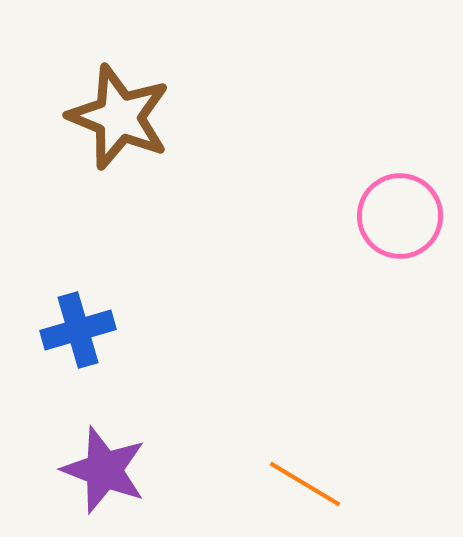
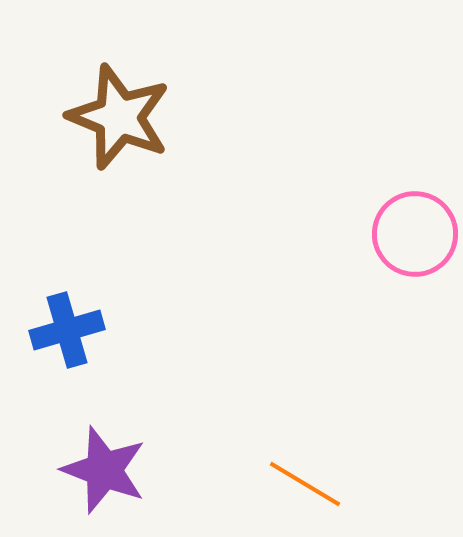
pink circle: moved 15 px right, 18 px down
blue cross: moved 11 px left
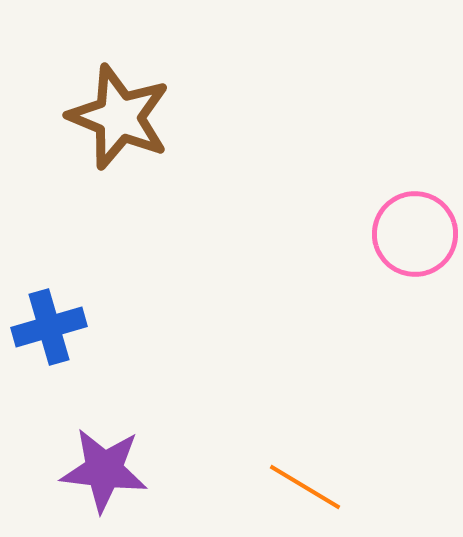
blue cross: moved 18 px left, 3 px up
purple star: rotated 14 degrees counterclockwise
orange line: moved 3 px down
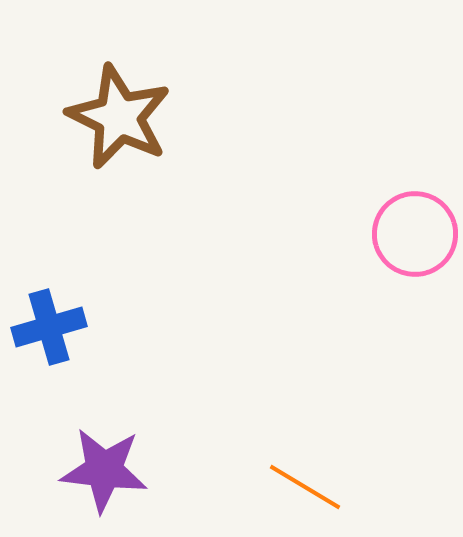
brown star: rotated 4 degrees clockwise
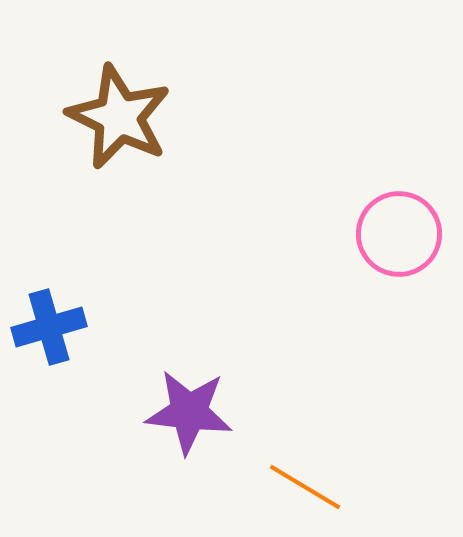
pink circle: moved 16 px left
purple star: moved 85 px right, 58 px up
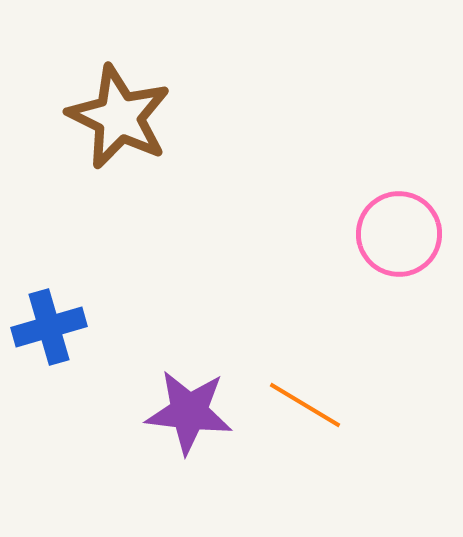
orange line: moved 82 px up
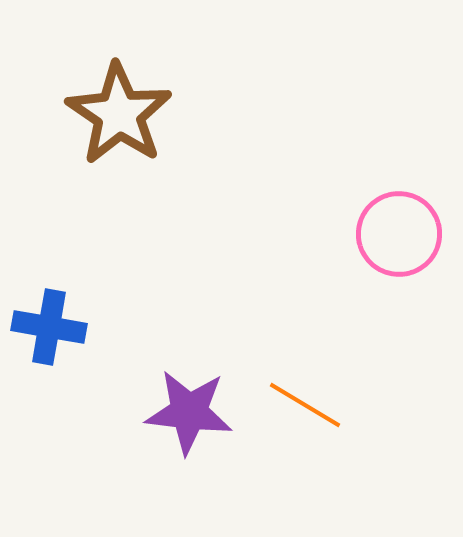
brown star: moved 3 px up; rotated 8 degrees clockwise
blue cross: rotated 26 degrees clockwise
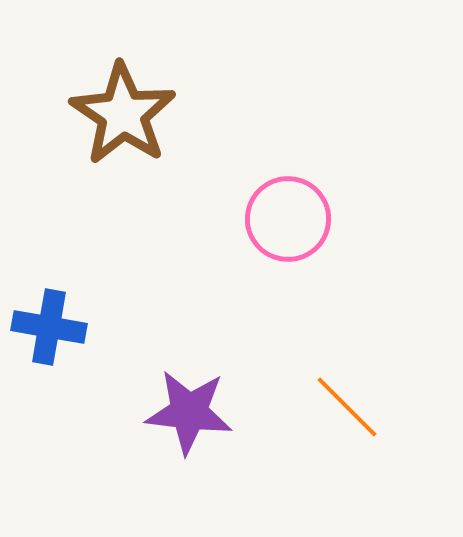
brown star: moved 4 px right
pink circle: moved 111 px left, 15 px up
orange line: moved 42 px right, 2 px down; rotated 14 degrees clockwise
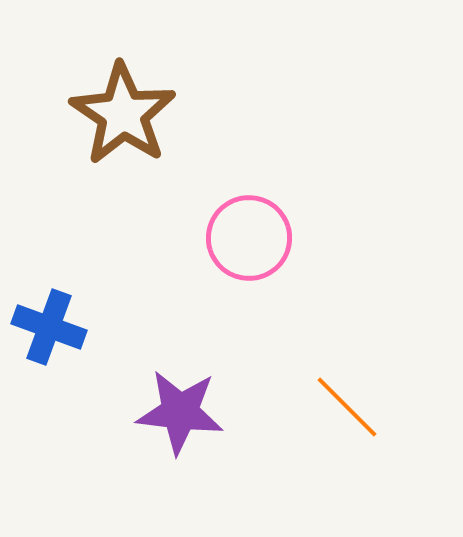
pink circle: moved 39 px left, 19 px down
blue cross: rotated 10 degrees clockwise
purple star: moved 9 px left
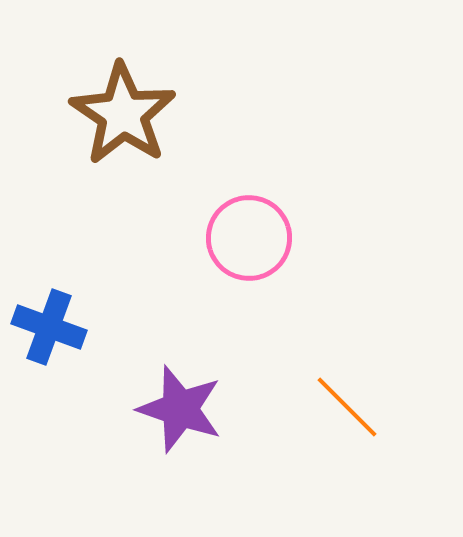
purple star: moved 3 px up; rotated 12 degrees clockwise
